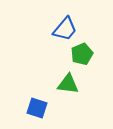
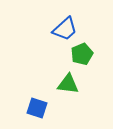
blue trapezoid: rotated 8 degrees clockwise
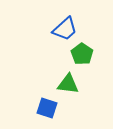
green pentagon: rotated 15 degrees counterclockwise
blue square: moved 10 px right
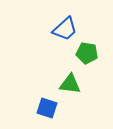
green pentagon: moved 5 px right, 1 px up; rotated 25 degrees counterclockwise
green triangle: moved 2 px right
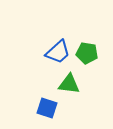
blue trapezoid: moved 7 px left, 23 px down
green triangle: moved 1 px left
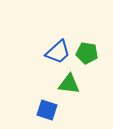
blue square: moved 2 px down
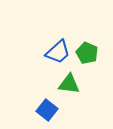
green pentagon: rotated 15 degrees clockwise
blue square: rotated 20 degrees clockwise
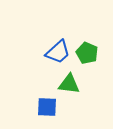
blue square: moved 3 px up; rotated 35 degrees counterclockwise
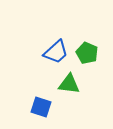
blue trapezoid: moved 2 px left
blue square: moved 6 px left; rotated 15 degrees clockwise
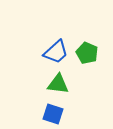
green triangle: moved 11 px left
blue square: moved 12 px right, 7 px down
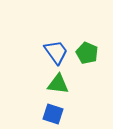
blue trapezoid: rotated 84 degrees counterclockwise
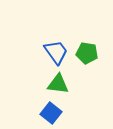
green pentagon: rotated 15 degrees counterclockwise
blue square: moved 2 px left, 1 px up; rotated 20 degrees clockwise
